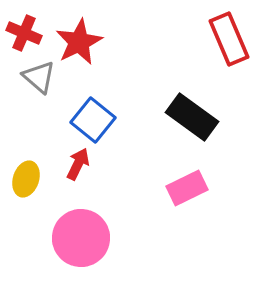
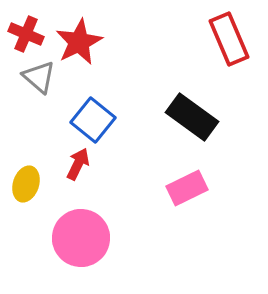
red cross: moved 2 px right, 1 px down
yellow ellipse: moved 5 px down
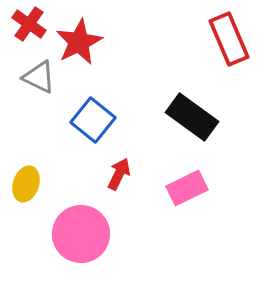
red cross: moved 3 px right, 10 px up; rotated 12 degrees clockwise
gray triangle: rotated 15 degrees counterclockwise
red arrow: moved 41 px right, 10 px down
pink circle: moved 4 px up
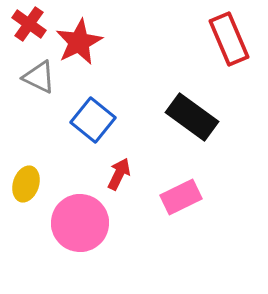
pink rectangle: moved 6 px left, 9 px down
pink circle: moved 1 px left, 11 px up
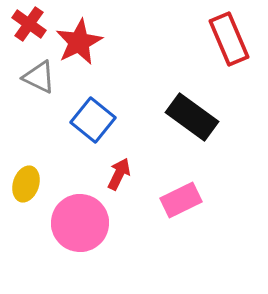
pink rectangle: moved 3 px down
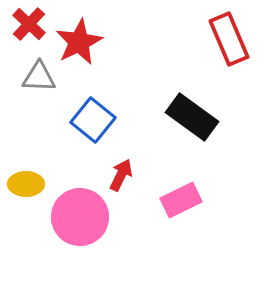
red cross: rotated 8 degrees clockwise
gray triangle: rotated 24 degrees counterclockwise
red arrow: moved 2 px right, 1 px down
yellow ellipse: rotated 72 degrees clockwise
pink circle: moved 6 px up
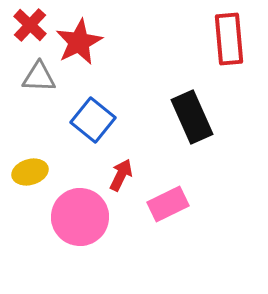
red cross: moved 1 px right, 1 px down
red rectangle: rotated 18 degrees clockwise
black rectangle: rotated 30 degrees clockwise
yellow ellipse: moved 4 px right, 12 px up; rotated 16 degrees counterclockwise
pink rectangle: moved 13 px left, 4 px down
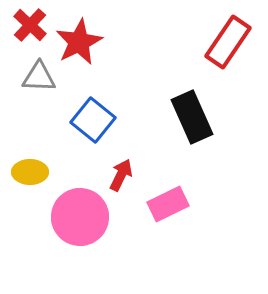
red rectangle: moved 1 px left, 3 px down; rotated 39 degrees clockwise
yellow ellipse: rotated 16 degrees clockwise
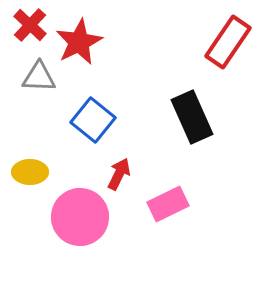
red arrow: moved 2 px left, 1 px up
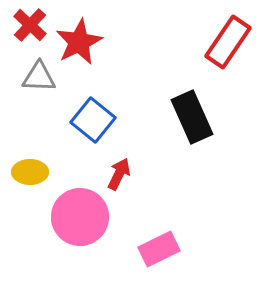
pink rectangle: moved 9 px left, 45 px down
